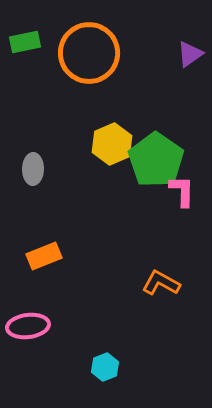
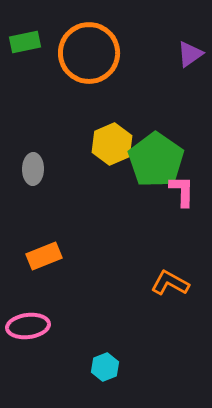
orange L-shape: moved 9 px right
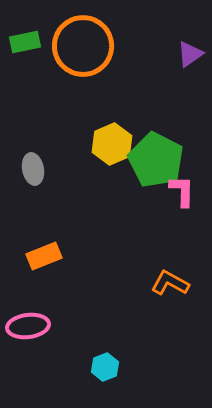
orange circle: moved 6 px left, 7 px up
green pentagon: rotated 8 degrees counterclockwise
gray ellipse: rotated 12 degrees counterclockwise
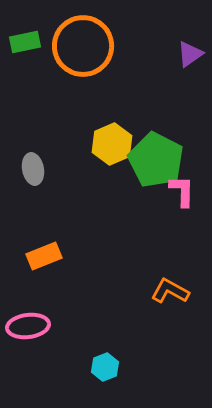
orange L-shape: moved 8 px down
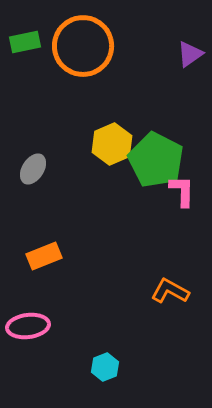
gray ellipse: rotated 44 degrees clockwise
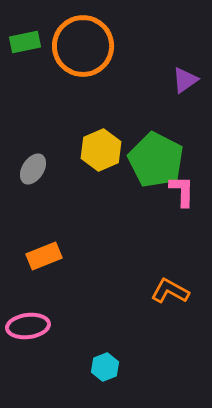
purple triangle: moved 5 px left, 26 px down
yellow hexagon: moved 11 px left, 6 px down
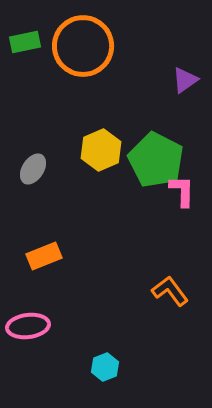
orange L-shape: rotated 24 degrees clockwise
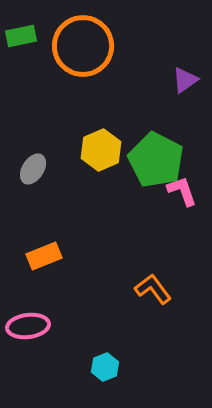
green rectangle: moved 4 px left, 6 px up
pink L-shape: rotated 20 degrees counterclockwise
orange L-shape: moved 17 px left, 2 px up
